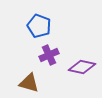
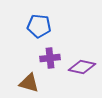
blue pentagon: rotated 15 degrees counterclockwise
purple cross: moved 1 px right, 3 px down; rotated 18 degrees clockwise
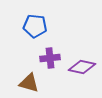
blue pentagon: moved 4 px left
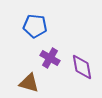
purple cross: rotated 36 degrees clockwise
purple diamond: rotated 68 degrees clockwise
